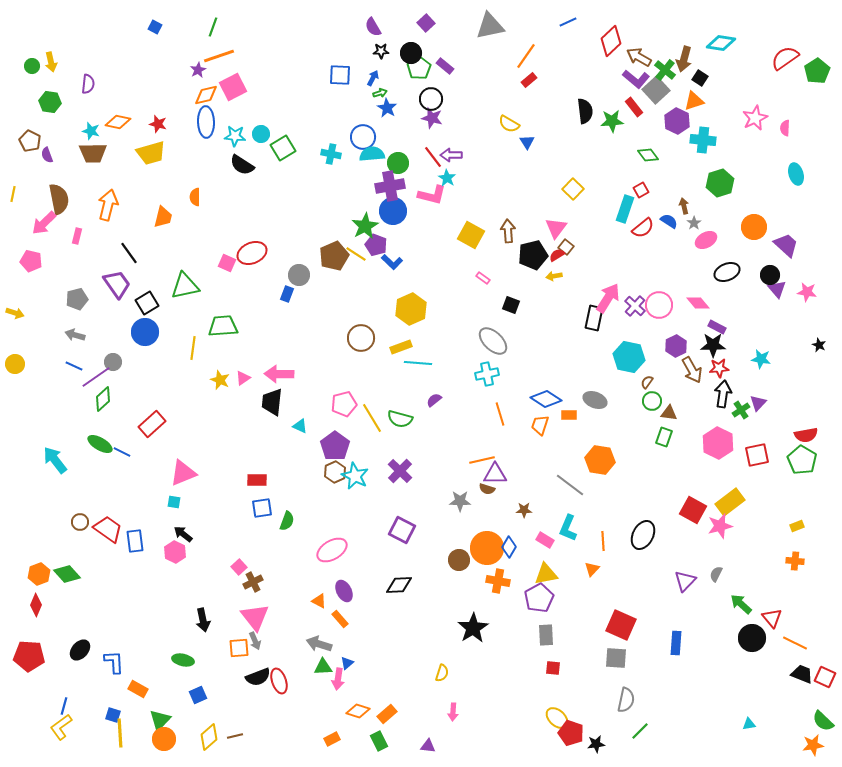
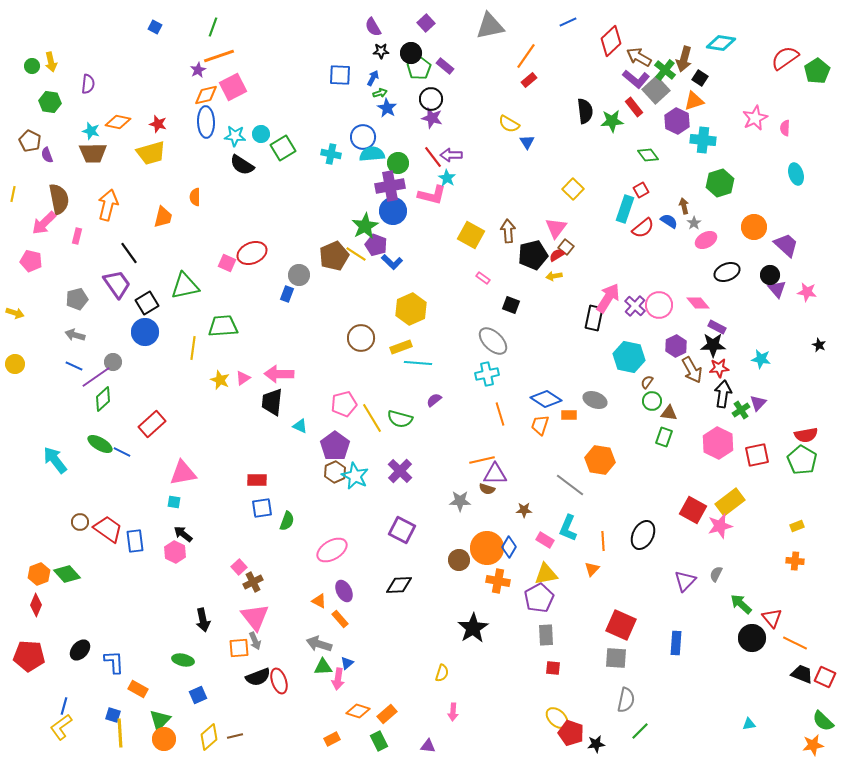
pink triangle at (183, 473): rotated 12 degrees clockwise
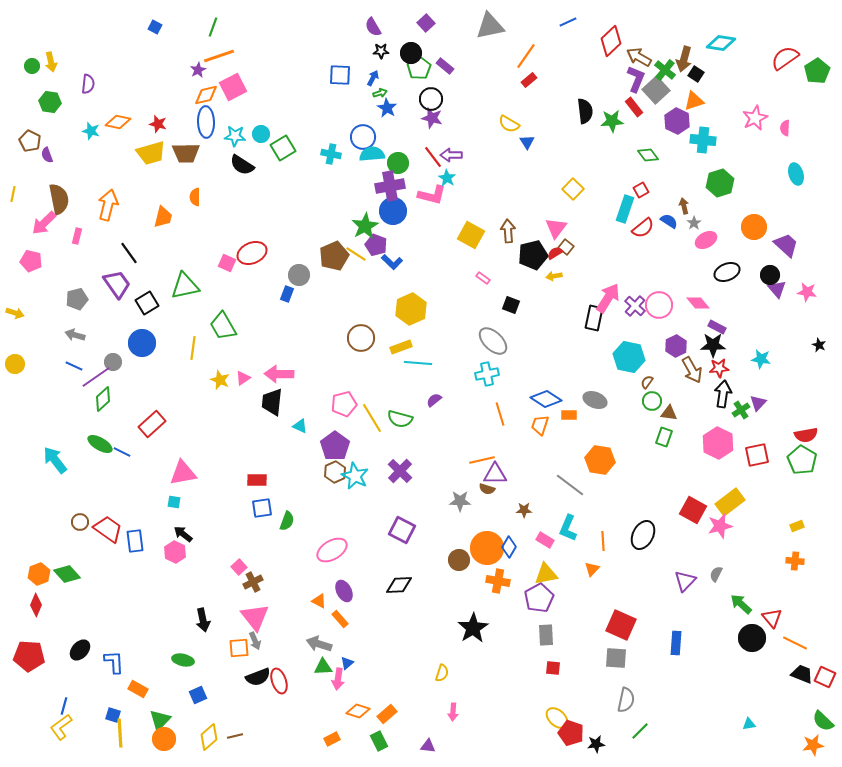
black square at (700, 78): moved 4 px left, 4 px up
purple L-shape at (636, 79): rotated 108 degrees counterclockwise
brown trapezoid at (93, 153): moved 93 px right
red semicircle at (557, 255): moved 2 px left, 2 px up
green trapezoid at (223, 326): rotated 116 degrees counterclockwise
blue circle at (145, 332): moved 3 px left, 11 px down
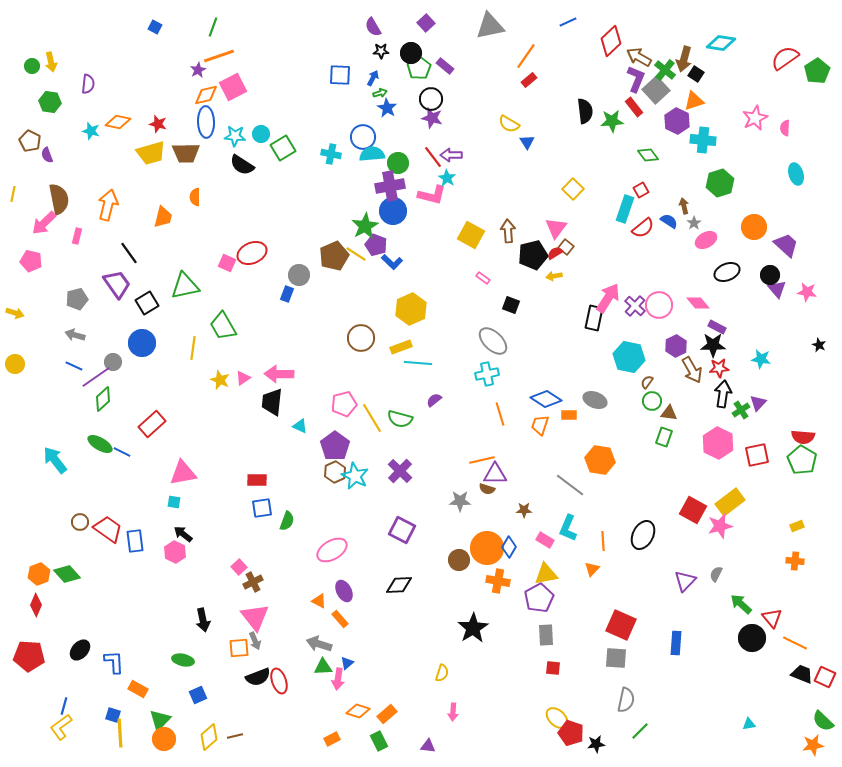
red semicircle at (806, 435): moved 3 px left, 2 px down; rotated 15 degrees clockwise
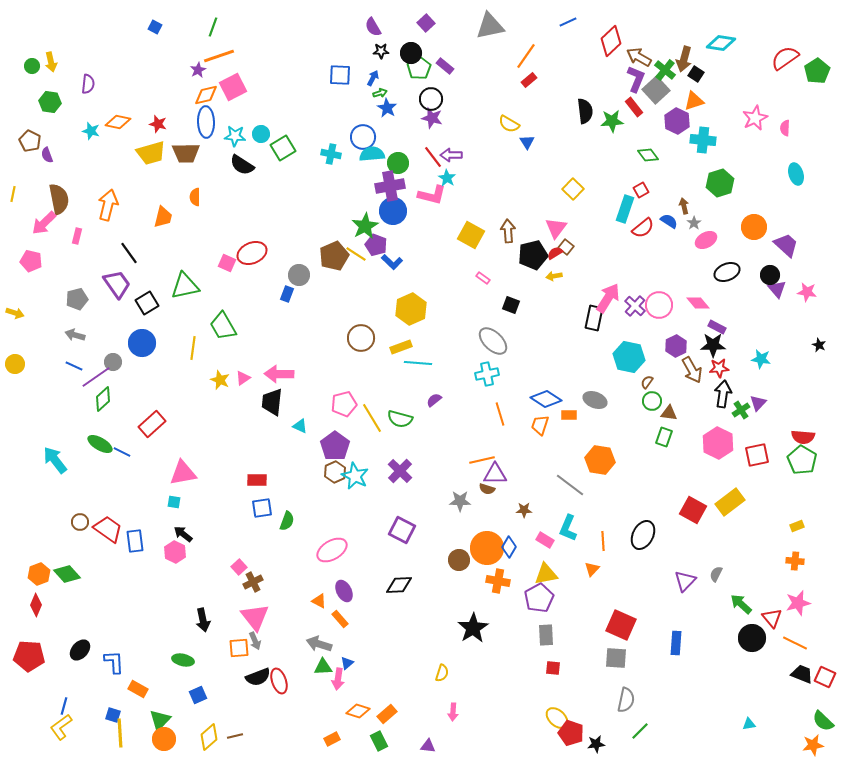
pink star at (720, 526): moved 78 px right, 77 px down
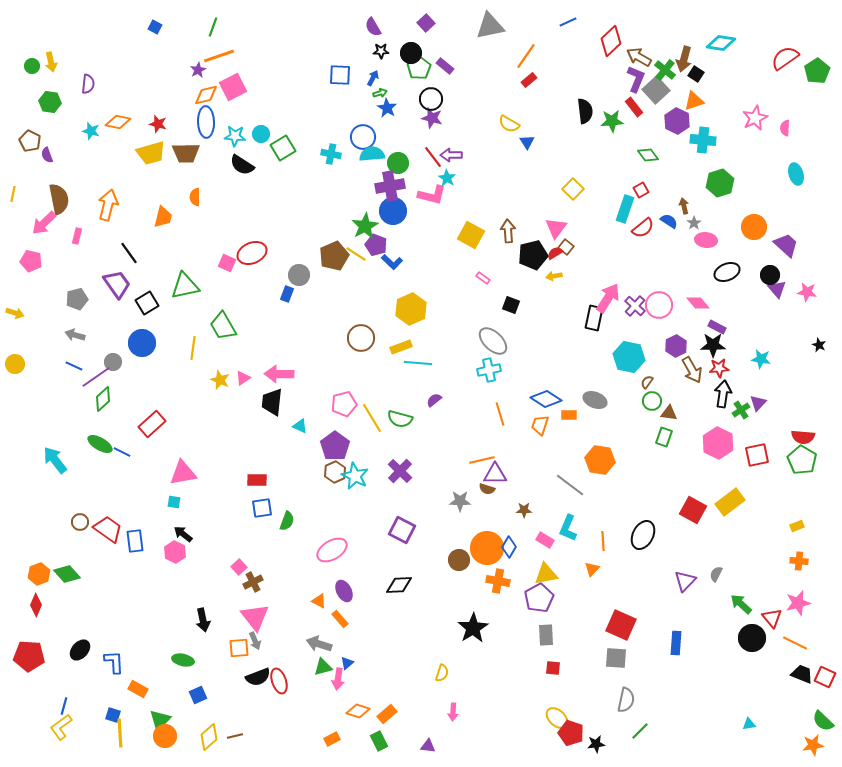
pink ellipse at (706, 240): rotated 35 degrees clockwise
cyan cross at (487, 374): moved 2 px right, 4 px up
orange cross at (795, 561): moved 4 px right
green triangle at (323, 667): rotated 12 degrees counterclockwise
orange circle at (164, 739): moved 1 px right, 3 px up
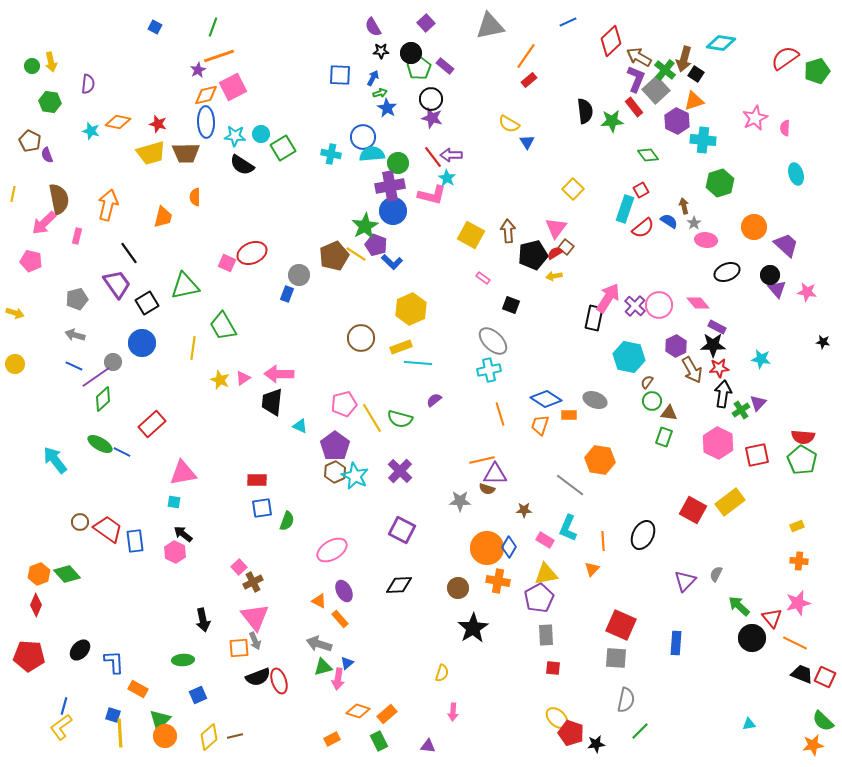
green pentagon at (817, 71): rotated 15 degrees clockwise
black star at (819, 345): moved 4 px right, 3 px up; rotated 16 degrees counterclockwise
brown circle at (459, 560): moved 1 px left, 28 px down
green arrow at (741, 604): moved 2 px left, 2 px down
green ellipse at (183, 660): rotated 15 degrees counterclockwise
